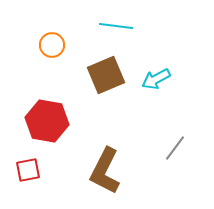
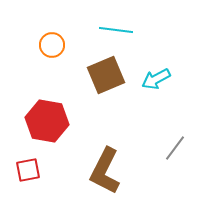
cyan line: moved 4 px down
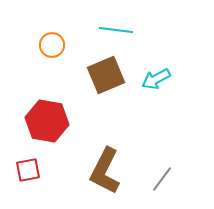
gray line: moved 13 px left, 31 px down
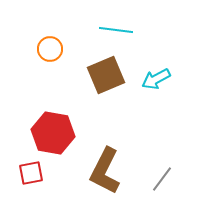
orange circle: moved 2 px left, 4 px down
red hexagon: moved 6 px right, 12 px down
red square: moved 3 px right, 3 px down
